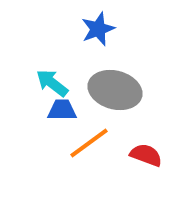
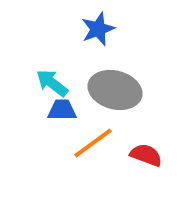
orange line: moved 4 px right
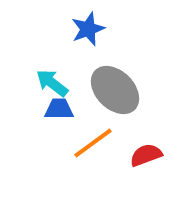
blue star: moved 10 px left
gray ellipse: rotated 30 degrees clockwise
blue trapezoid: moved 3 px left, 1 px up
red semicircle: rotated 40 degrees counterclockwise
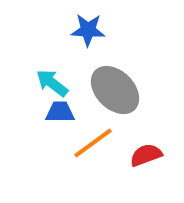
blue star: moved 1 px down; rotated 24 degrees clockwise
blue trapezoid: moved 1 px right, 3 px down
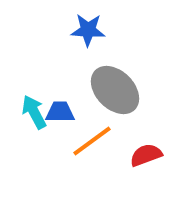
cyan arrow: moved 18 px left, 29 px down; rotated 24 degrees clockwise
orange line: moved 1 px left, 2 px up
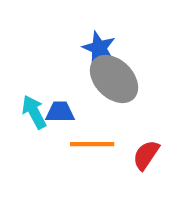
blue star: moved 11 px right, 18 px down; rotated 20 degrees clockwise
gray ellipse: moved 1 px left, 11 px up
orange line: moved 3 px down; rotated 36 degrees clockwise
red semicircle: rotated 36 degrees counterclockwise
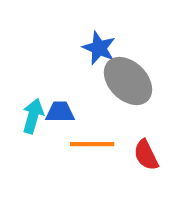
gray ellipse: moved 14 px right, 2 px down
cyan arrow: moved 1 px left, 4 px down; rotated 44 degrees clockwise
red semicircle: rotated 60 degrees counterclockwise
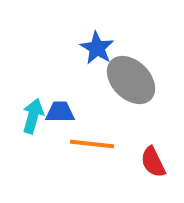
blue star: moved 2 px left; rotated 8 degrees clockwise
gray ellipse: moved 3 px right, 1 px up
orange line: rotated 6 degrees clockwise
red semicircle: moved 7 px right, 7 px down
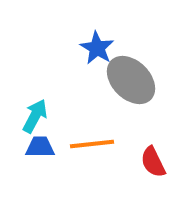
blue trapezoid: moved 20 px left, 35 px down
cyan arrow: moved 2 px right; rotated 12 degrees clockwise
orange line: rotated 12 degrees counterclockwise
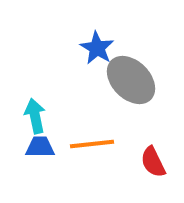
cyan arrow: rotated 40 degrees counterclockwise
